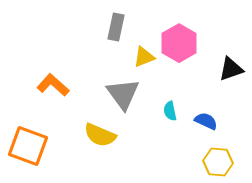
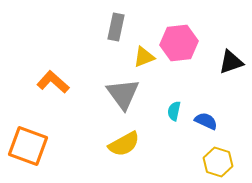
pink hexagon: rotated 24 degrees clockwise
black triangle: moved 7 px up
orange L-shape: moved 3 px up
cyan semicircle: moved 4 px right; rotated 24 degrees clockwise
yellow semicircle: moved 24 px right, 9 px down; rotated 52 degrees counterclockwise
yellow hexagon: rotated 12 degrees clockwise
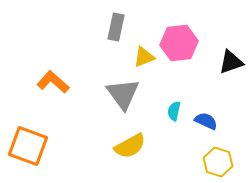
yellow semicircle: moved 6 px right, 2 px down
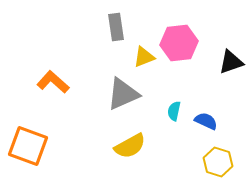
gray rectangle: rotated 20 degrees counterclockwise
gray triangle: rotated 42 degrees clockwise
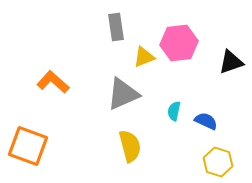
yellow semicircle: rotated 76 degrees counterclockwise
